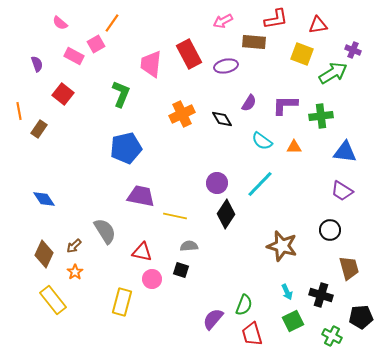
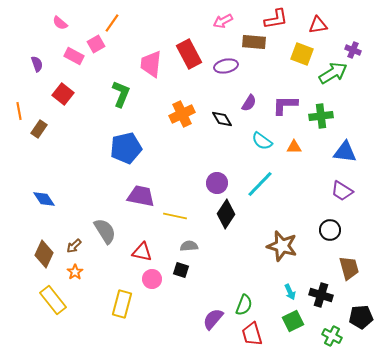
cyan arrow at (287, 292): moved 3 px right
yellow rectangle at (122, 302): moved 2 px down
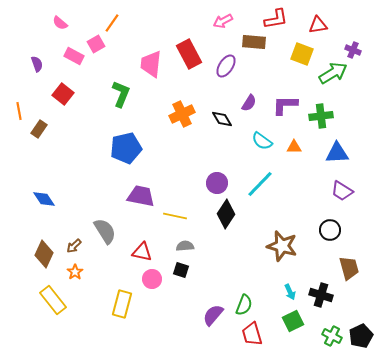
purple ellipse at (226, 66): rotated 45 degrees counterclockwise
blue triangle at (345, 152): moved 8 px left, 1 px down; rotated 10 degrees counterclockwise
gray semicircle at (189, 246): moved 4 px left
black pentagon at (361, 317): moved 19 px down; rotated 20 degrees counterclockwise
purple semicircle at (213, 319): moved 4 px up
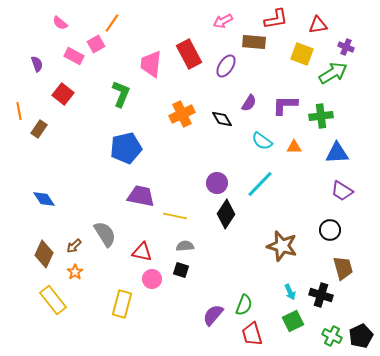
purple cross at (353, 50): moved 7 px left, 3 px up
gray semicircle at (105, 231): moved 3 px down
brown trapezoid at (349, 268): moved 6 px left
